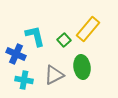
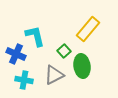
green square: moved 11 px down
green ellipse: moved 1 px up
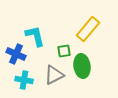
green square: rotated 32 degrees clockwise
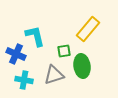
gray triangle: rotated 10 degrees clockwise
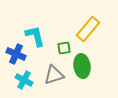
green square: moved 3 px up
cyan cross: rotated 18 degrees clockwise
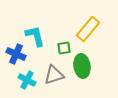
cyan cross: moved 3 px right
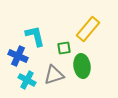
blue cross: moved 2 px right, 2 px down
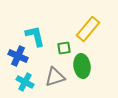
gray triangle: moved 1 px right, 2 px down
cyan cross: moved 2 px left, 2 px down
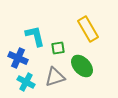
yellow rectangle: rotated 70 degrees counterclockwise
green square: moved 6 px left
blue cross: moved 2 px down
green ellipse: rotated 35 degrees counterclockwise
cyan cross: moved 1 px right
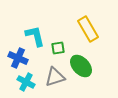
green ellipse: moved 1 px left
